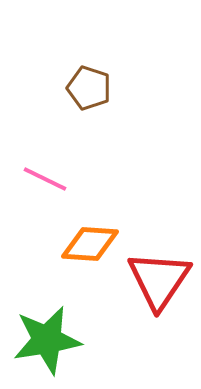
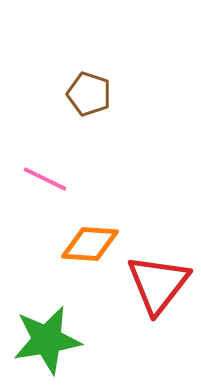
brown pentagon: moved 6 px down
red triangle: moved 1 px left, 4 px down; rotated 4 degrees clockwise
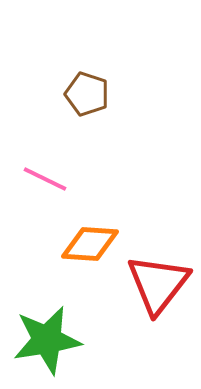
brown pentagon: moved 2 px left
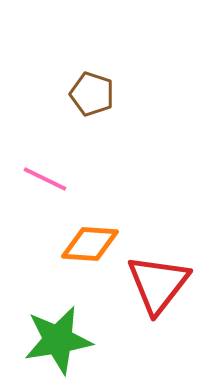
brown pentagon: moved 5 px right
green star: moved 11 px right
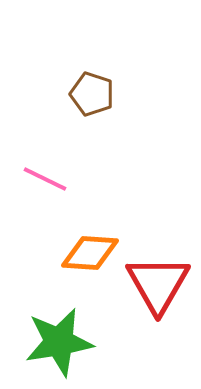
orange diamond: moved 9 px down
red triangle: rotated 8 degrees counterclockwise
green star: moved 1 px right, 2 px down
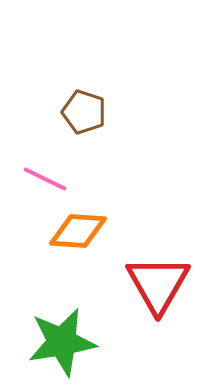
brown pentagon: moved 8 px left, 18 px down
orange diamond: moved 12 px left, 22 px up
green star: moved 3 px right
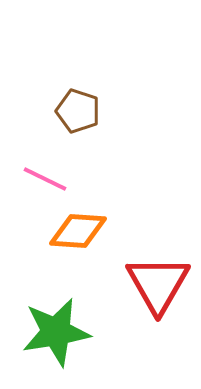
brown pentagon: moved 6 px left, 1 px up
green star: moved 6 px left, 10 px up
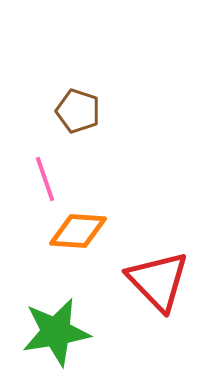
pink line: rotated 45 degrees clockwise
red triangle: moved 3 px up; rotated 14 degrees counterclockwise
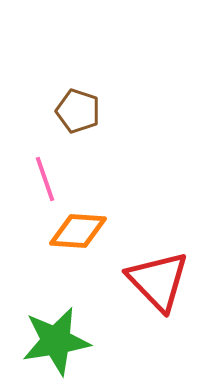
green star: moved 9 px down
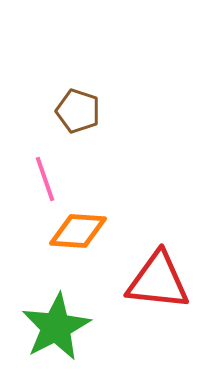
red triangle: rotated 40 degrees counterclockwise
green star: moved 14 px up; rotated 18 degrees counterclockwise
